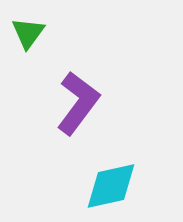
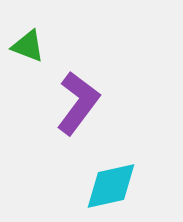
green triangle: moved 13 px down; rotated 45 degrees counterclockwise
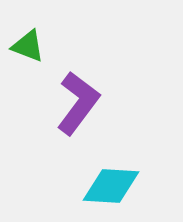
cyan diamond: rotated 16 degrees clockwise
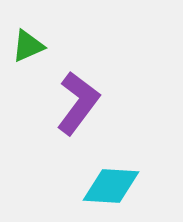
green triangle: rotated 45 degrees counterclockwise
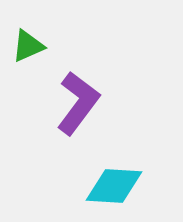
cyan diamond: moved 3 px right
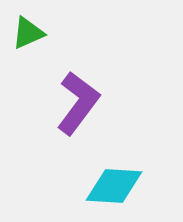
green triangle: moved 13 px up
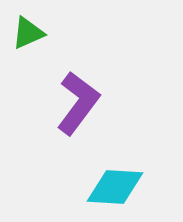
cyan diamond: moved 1 px right, 1 px down
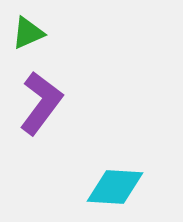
purple L-shape: moved 37 px left
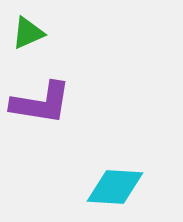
purple L-shape: rotated 62 degrees clockwise
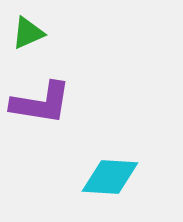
cyan diamond: moved 5 px left, 10 px up
